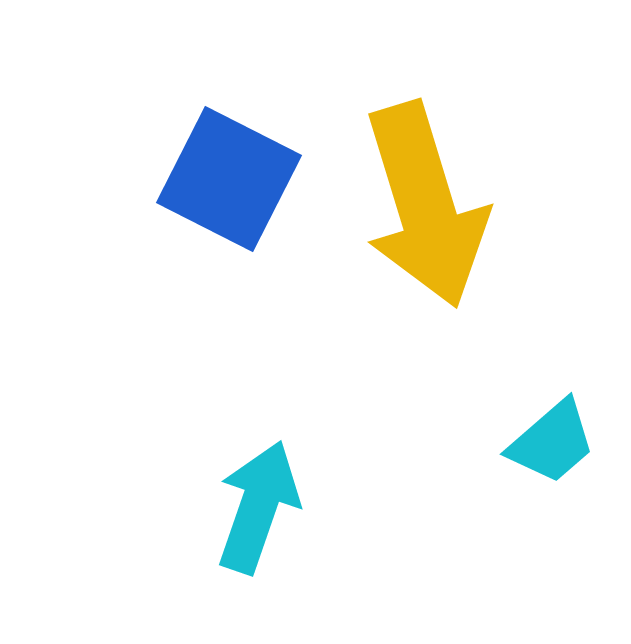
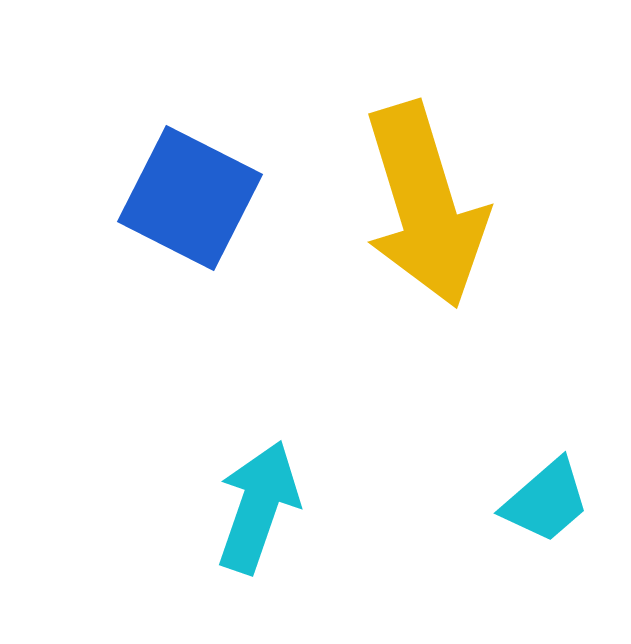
blue square: moved 39 px left, 19 px down
cyan trapezoid: moved 6 px left, 59 px down
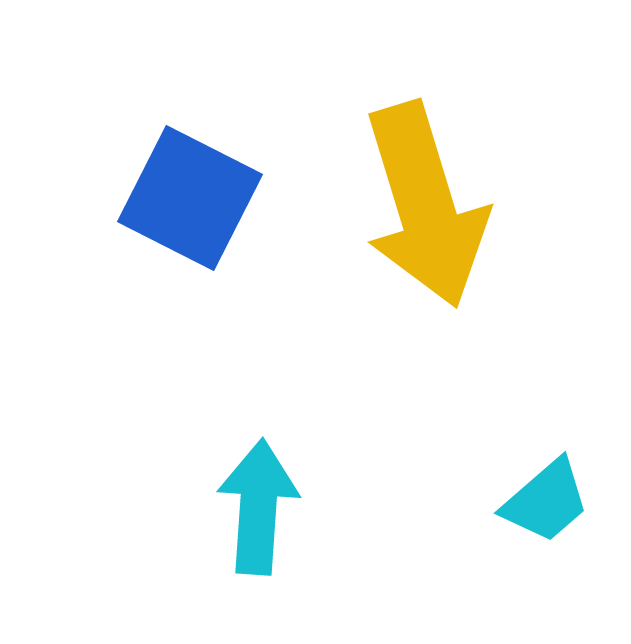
cyan arrow: rotated 15 degrees counterclockwise
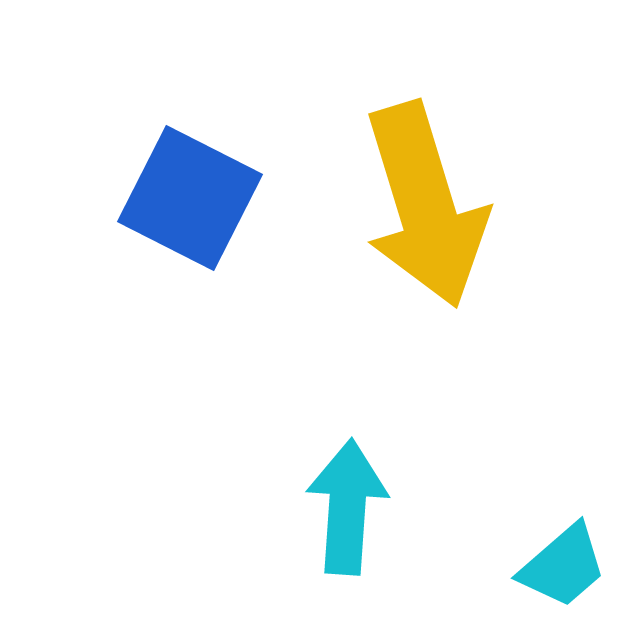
cyan trapezoid: moved 17 px right, 65 px down
cyan arrow: moved 89 px right
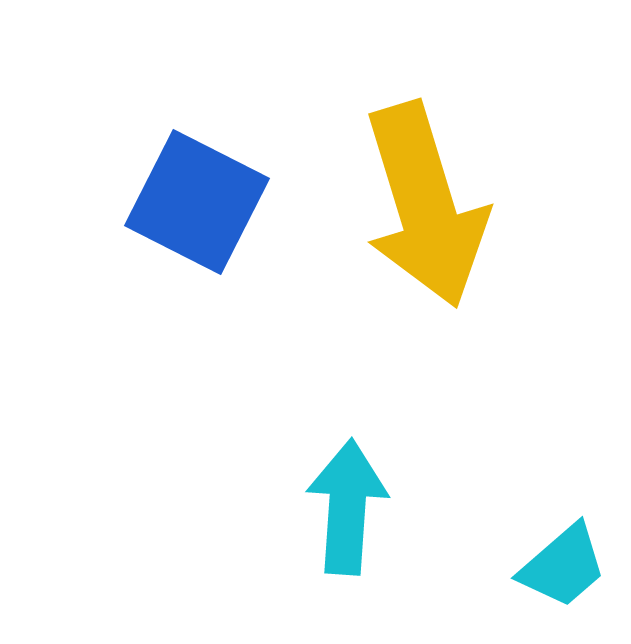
blue square: moved 7 px right, 4 px down
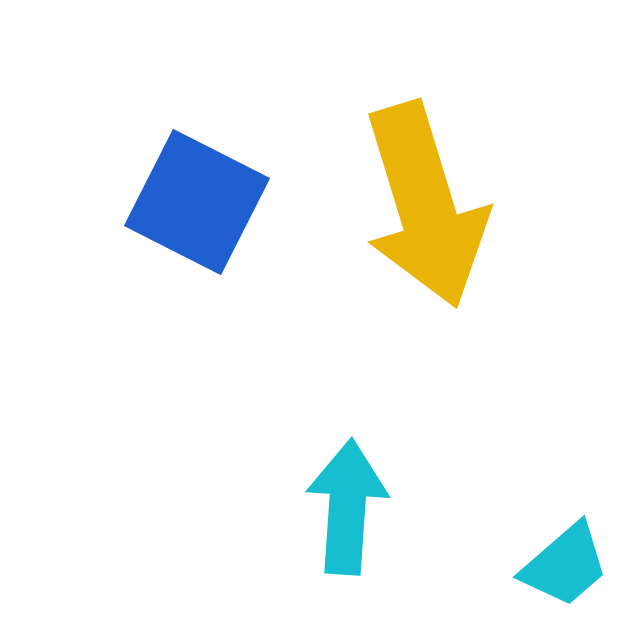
cyan trapezoid: moved 2 px right, 1 px up
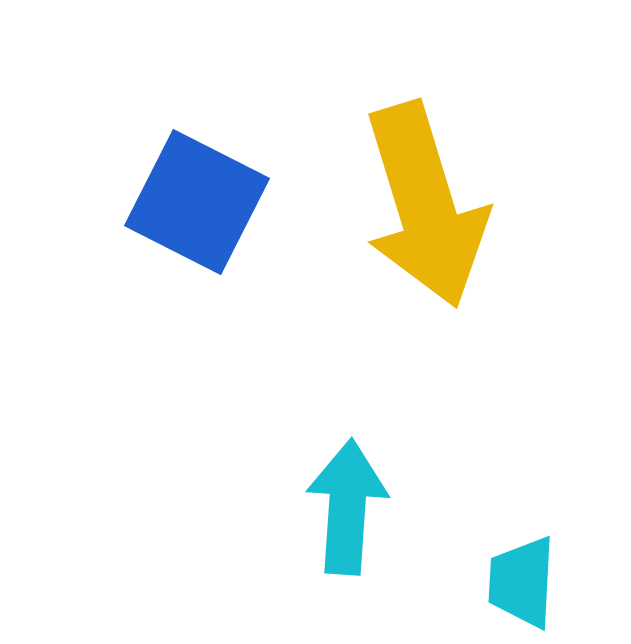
cyan trapezoid: moved 43 px left, 17 px down; rotated 134 degrees clockwise
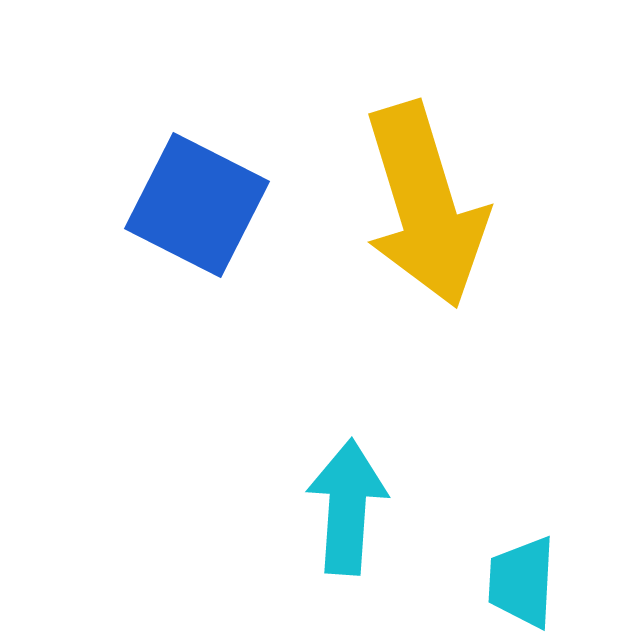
blue square: moved 3 px down
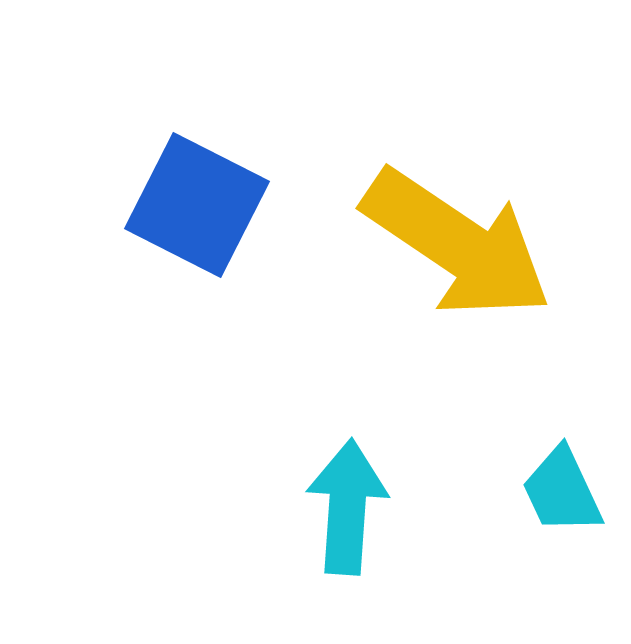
yellow arrow: moved 32 px right, 39 px down; rotated 39 degrees counterclockwise
cyan trapezoid: moved 40 px right, 91 px up; rotated 28 degrees counterclockwise
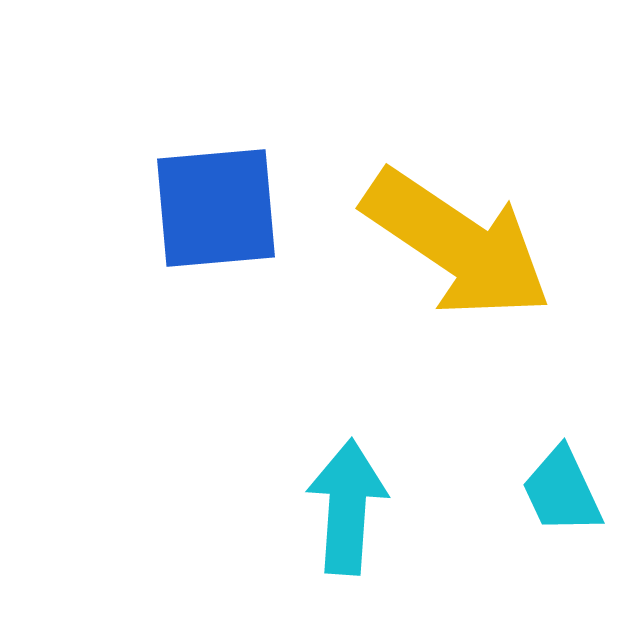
blue square: moved 19 px right, 3 px down; rotated 32 degrees counterclockwise
